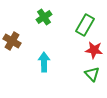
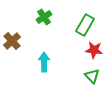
brown cross: rotated 18 degrees clockwise
green triangle: moved 2 px down
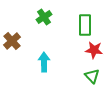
green rectangle: rotated 30 degrees counterclockwise
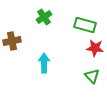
green rectangle: rotated 75 degrees counterclockwise
brown cross: rotated 30 degrees clockwise
red star: moved 1 px right, 2 px up
cyan arrow: moved 1 px down
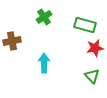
red star: rotated 18 degrees counterclockwise
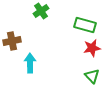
green cross: moved 3 px left, 6 px up
red star: moved 3 px left
cyan arrow: moved 14 px left
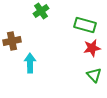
green triangle: moved 2 px right, 1 px up
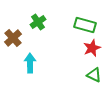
green cross: moved 3 px left, 11 px down
brown cross: moved 1 px right, 3 px up; rotated 30 degrees counterclockwise
red star: rotated 12 degrees counterclockwise
green triangle: rotated 21 degrees counterclockwise
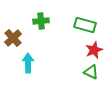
green cross: moved 3 px right, 1 px up; rotated 28 degrees clockwise
red star: moved 2 px right, 2 px down
cyan arrow: moved 2 px left
green triangle: moved 3 px left, 3 px up
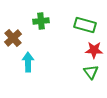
red star: rotated 24 degrees clockwise
cyan arrow: moved 1 px up
green triangle: rotated 28 degrees clockwise
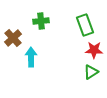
green rectangle: rotated 55 degrees clockwise
cyan arrow: moved 3 px right, 5 px up
green triangle: rotated 35 degrees clockwise
